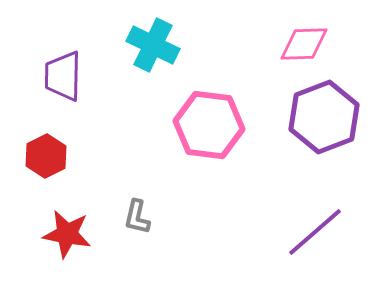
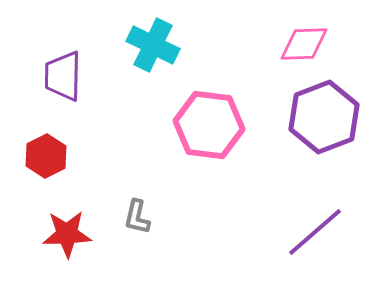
red star: rotated 12 degrees counterclockwise
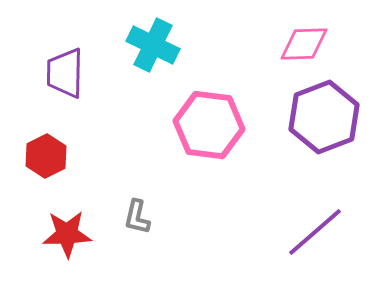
purple trapezoid: moved 2 px right, 3 px up
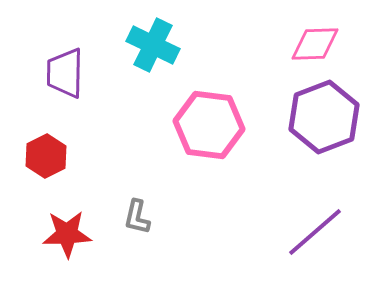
pink diamond: moved 11 px right
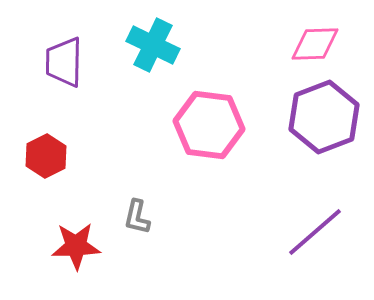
purple trapezoid: moved 1 px left, 11 px up
red star: moved 9 px right, 12 px down
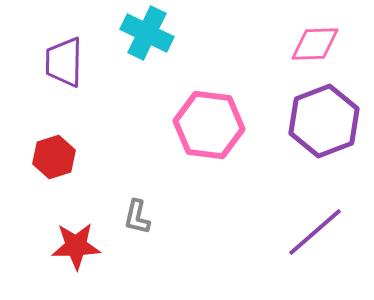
cyan cross: moved 6 px left, 12 px up
purple hexagon: moved 4 px down
red hexagon: moved 8 px right, 1 px down; rotated 9 degrees clockwise
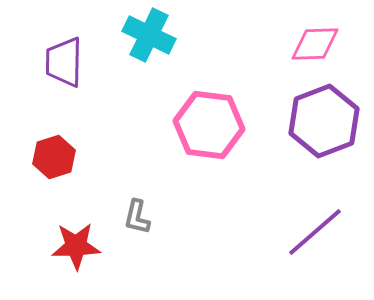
cyan cross: moved 2 px right, 2 px down
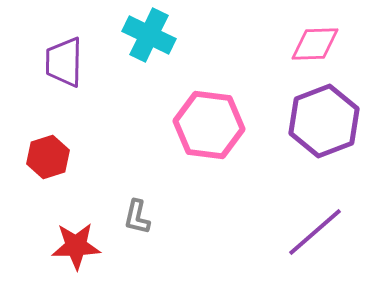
red hexagon: moved 6 px left
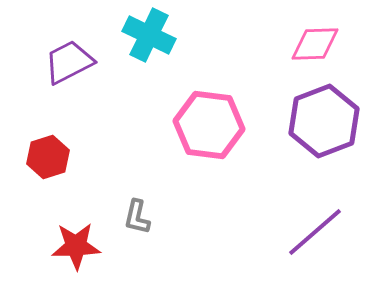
purple trapezoid: moved 5 px right; rotated 62 degrees clockwise
